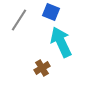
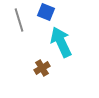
blue square: moved 5 px left
gray line: rotated 50 degrees counterclockwise
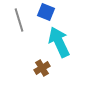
cyan arrow: moved 2 px left
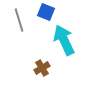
cyan arrow: moved 5 px right, 2 px up
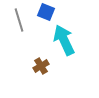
brown cross: moved 1 px left, 2 px up
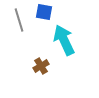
blue square: moved 2 px left; rotated 12 degrees counterclockwise
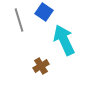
blue square: rotated 24 degrees clockwise
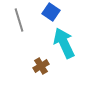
blue square: moved 7 px right
cyan arrow: moved 3 px down
